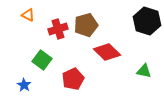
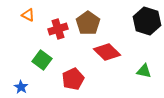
brown pentagon: moved 2 px right, 2 px up; rotated 20 degrees counterclockwise
blue star: moved 3 px left, 2 px down
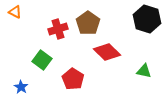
orange triangle: moved 13 px left, 3 px up
black hexagon: moved 2 px up
red pentagon: rotated 15 degrees counterclockwise
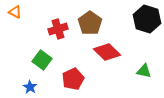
brown pentagon: moved 2 px right
red pentagon: rotated 15 degrees clockwise
blue star: moved 9 px right
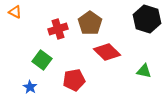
red pentagon: moved 1 px right, 1 px down; rotated 15 degrees clockwise
